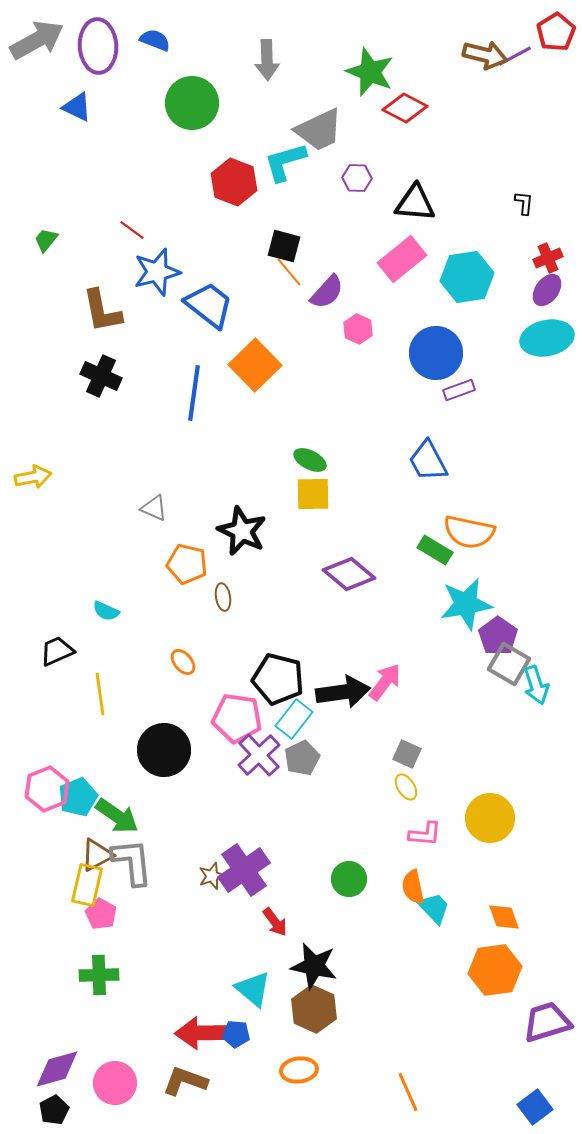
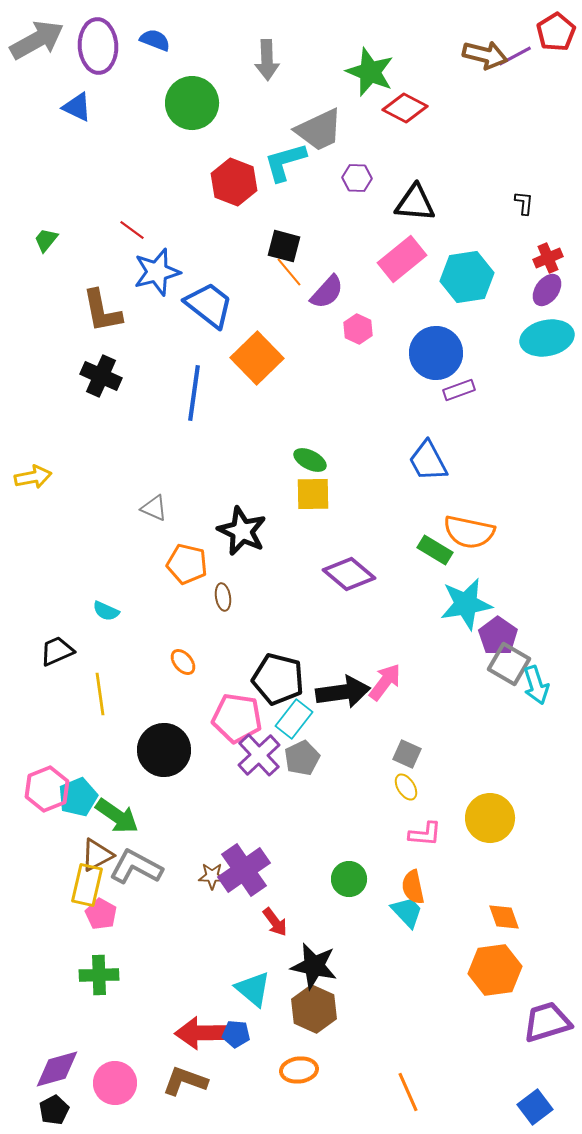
orange square at (255, 365): moved 2 px right, 7 px up
gray L-shape at (132, 862): moved 4 px right, 5 px down; rotated 56 degrees counterclockwise
brown star at (212, 876): rotated 20 degrees clockwise
cyan trapezoid at (434, 908): moved 27 px left, 4 px down
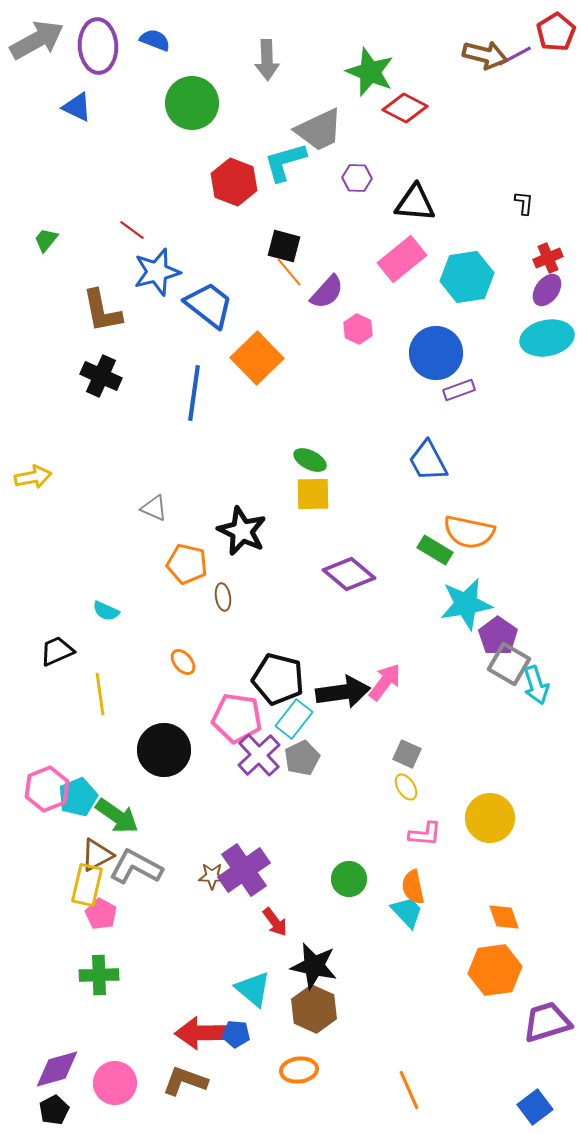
orange line at (408, 1092): moved 1 px right, 2 px up
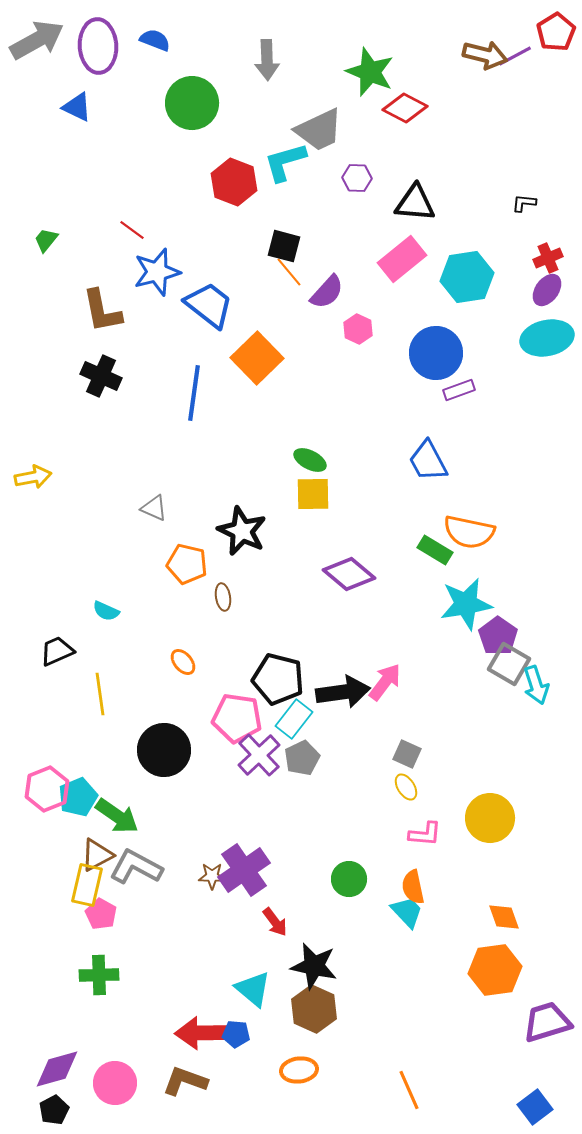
black L-shape at (524, 203): rotated 90 degrees counterclockwise
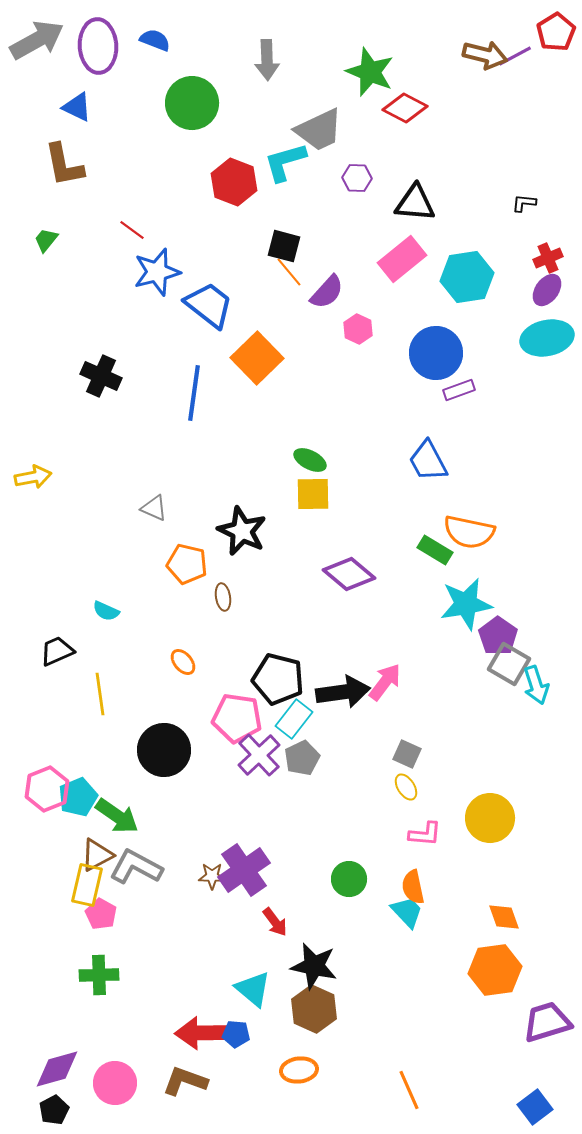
brown L-shape at (102, 311): moved 38 px left, 146 px up
